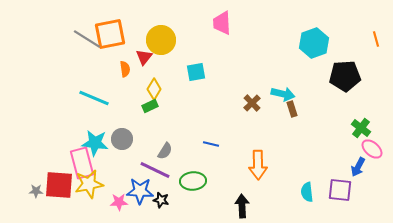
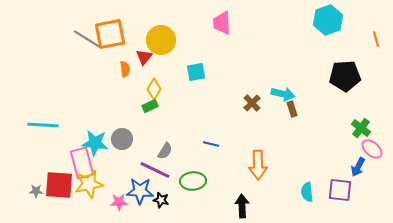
cyan hexagon: moved 14 px right, 23 px up
cyan line: moved 51 px left, 27 px down; rotated 20 degrees counterclockwise
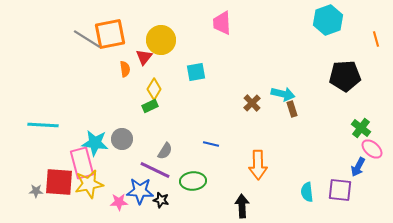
red square: moved 3 px up
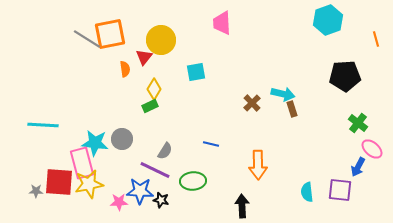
green cross: moved 3 px left, 5 px up
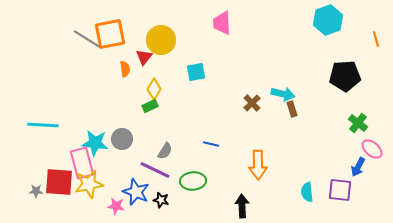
blue star: moved 4 px left, 1 px down; rotated 20 degrees clockwise
pink star: moved 3 px left, 4 px down; rotated 12 degrees clockwise
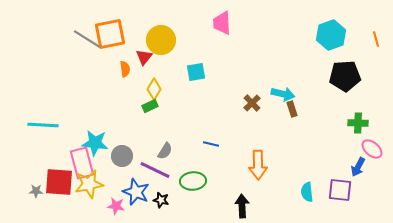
cyan hexagon: moved 3 px right, 15 px down
green cross: rotated 36 degrees counterclockwise
gray circle: moved 17 px down
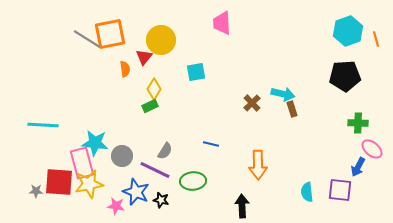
cyan hexagon: moved 17 px right, 4 px up
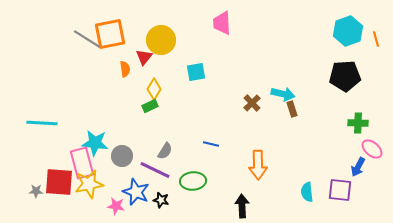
cyan line: moved 1 px left, 2 px up
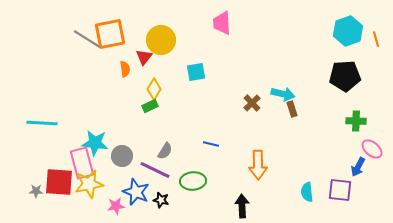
green cross: moved 2 px left, 2 px up
pink star: rotated 18 degrees counterclockwise
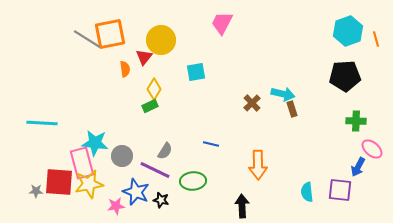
pink trapezoid: rotated 30 degrees clockwise
